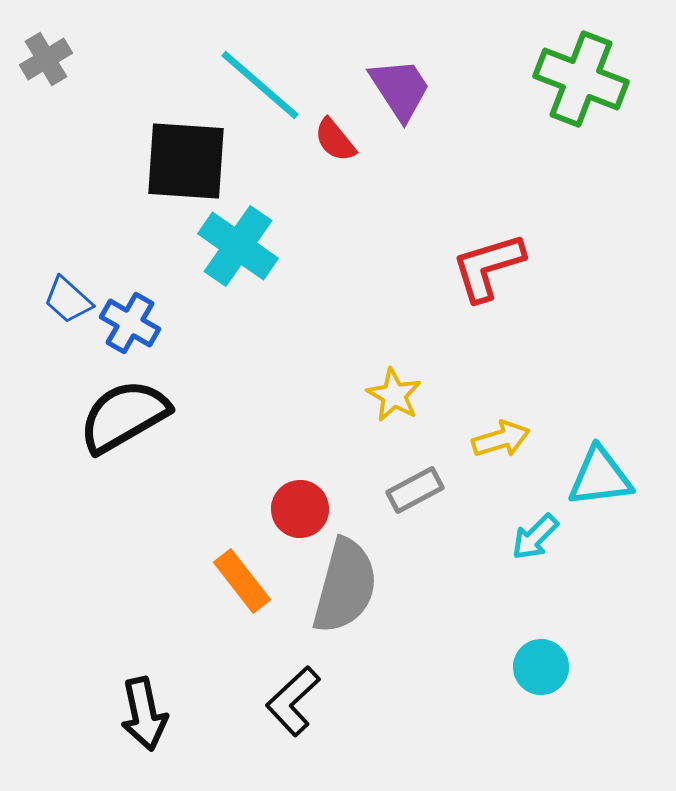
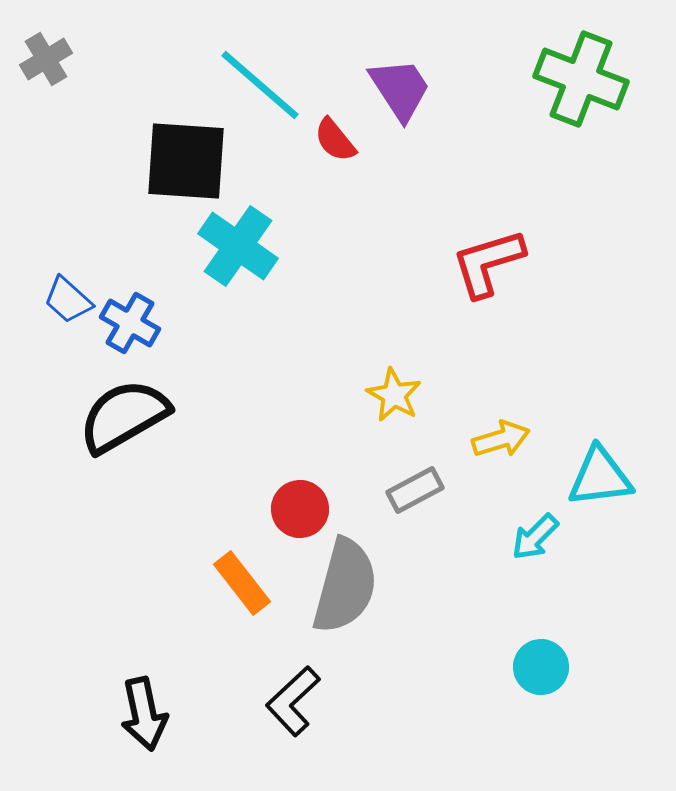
red L-shape: moved 4 px up
orange rectangle: moved 2 px down
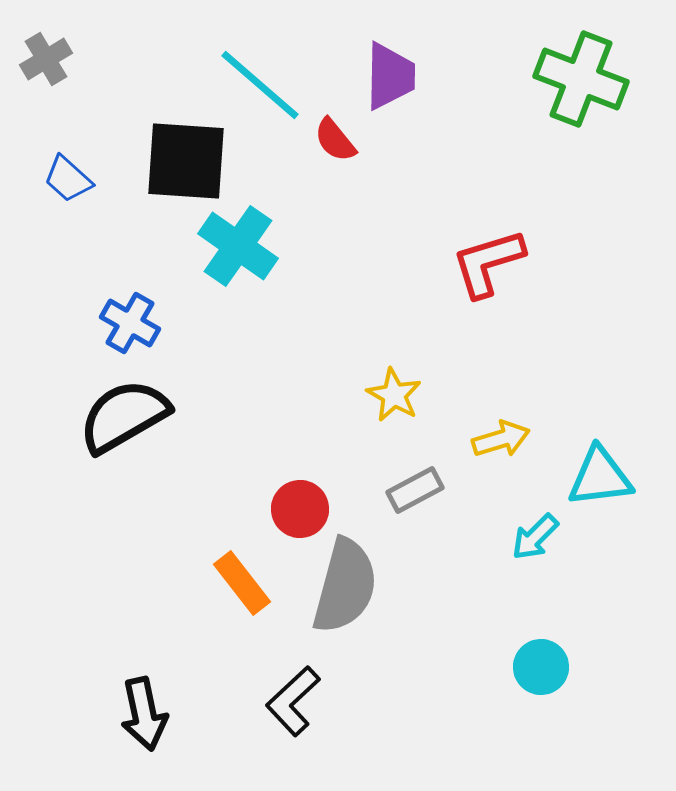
purple trapezoid: moved 10 px left, 13 px up; rotated 34 degrees clockwise
blue trapezoid: moved 121 px up
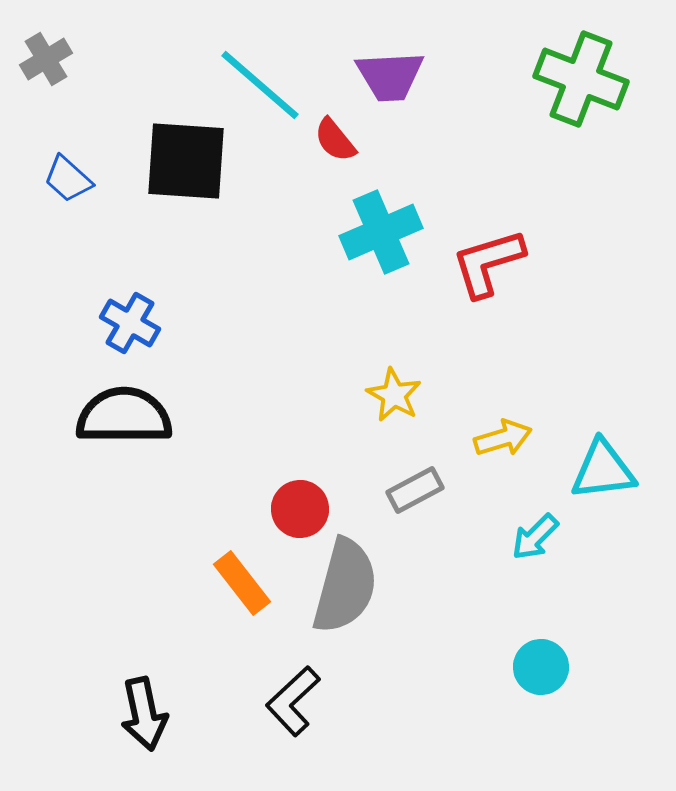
purple trapezoid: rotated 86 degrees clockwise
cyan cross: moved 143 px right, 14 px up; rotated 32 degrees clockwise
black semicircle: rotated 30 degrees clockwise
yellow arrow: moved 2 px right, 1 px up
cyan triangle: moved 3 px right, 7 px up
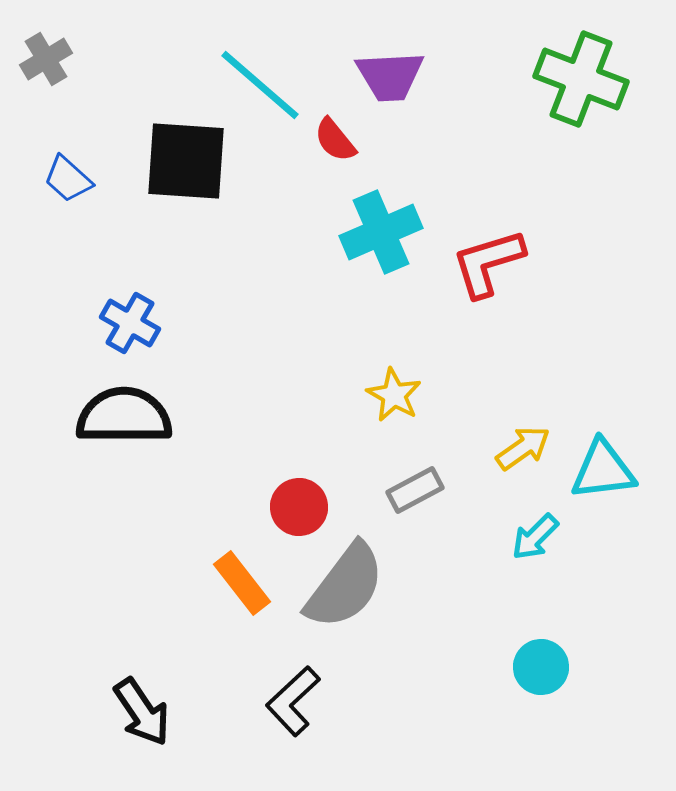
yellow arrow: moved 20 px right, 10 px down; rotated 18 degrees counterclockwise
red circle: moved 1 px left, 2 px up
gray semicircle: rotated 22 degrees clockwise
black arrow: moved 2 px left, 2 px up; rotated 22 degrees counterclockwise
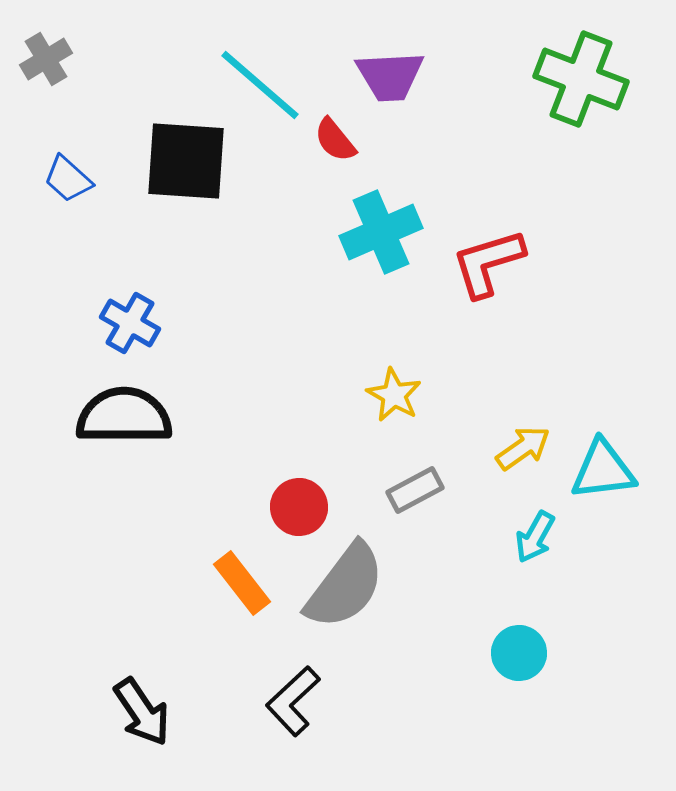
cyan arrow: rotated 16 degrees counterclockwise
cyan circle: moved 22 px left, 14 px up
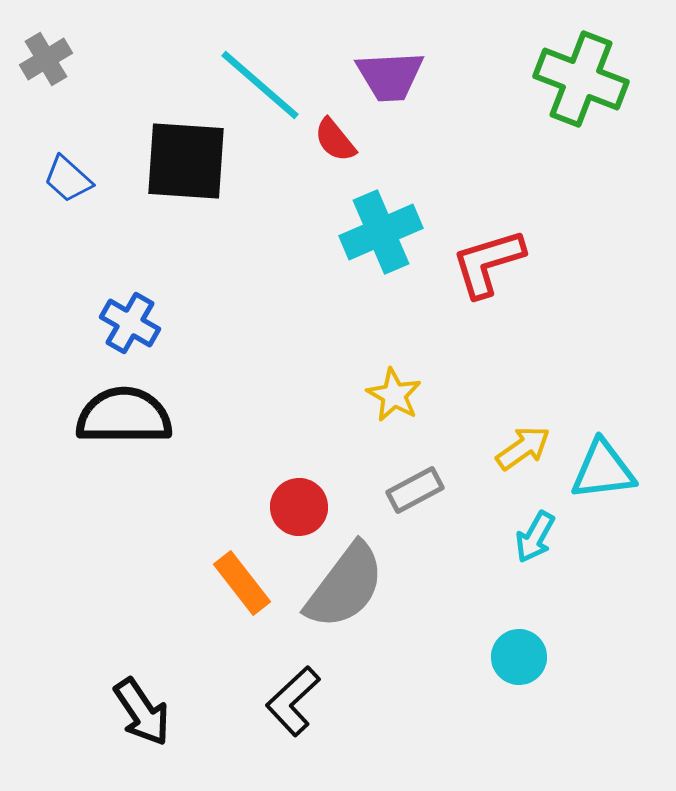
cyan circle: moved 4 px down
